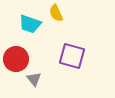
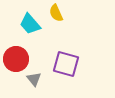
cyan trapezoid: rotated 30 degrees clockwise
purple square: moved 6 px left, 8 px down
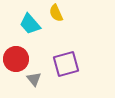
purple square: rotated 32 degrees counterclockwise
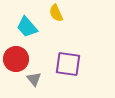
cyan trapezoid: moved 3 px left, 3 px down
purple square: moved 2 px right; rotated 24 degrees clockwise
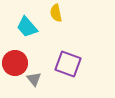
yellow semicircle: rotated 12 degrees clockwise
red circle: moved 1 px left, 4 px down
purple square: rotated 12 degrees clockwise
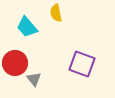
purple square: moved 14 px right
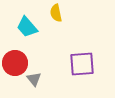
purple square: rotated 24 degrees counterclockwise
